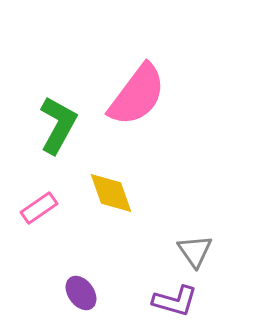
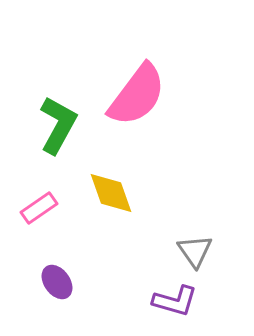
purple ellipse: moved 24 px left, 11 px up
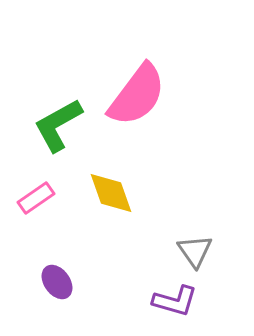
green L-shape: rotated 148 degrees counterclockwise
pink rectangle: moved 3 px left, 10 px up
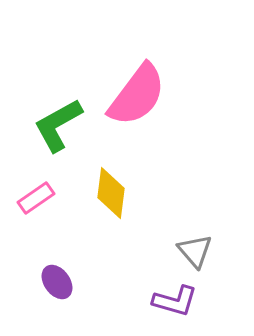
yellow diamond: rotated 27 degrees clockwise
gray triangle: rotated 6 degrees counterclockwise
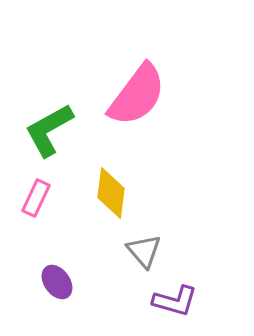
green L-shape: moved 9 px left, 5 px down
pink rectangle: rotated 30 degrees counterclockwise
gray triangle: moved 51 px left
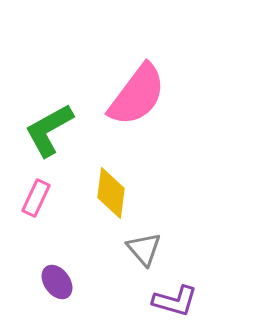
gray triangle: moved 2 px up
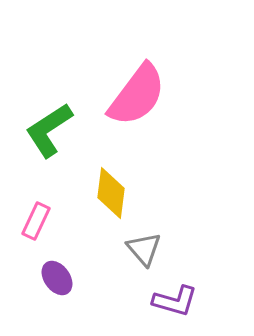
green L-shape: rotated 4 degrees counterclockwise
pink rectangle: moved 23 px down
purple ellipse: moved 4 px up
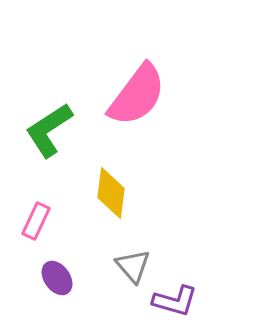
gray triangle: moved 11 px left, 17 px down
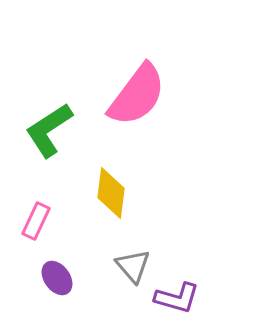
purple L-shape: moved 2 px right, 3 px up
